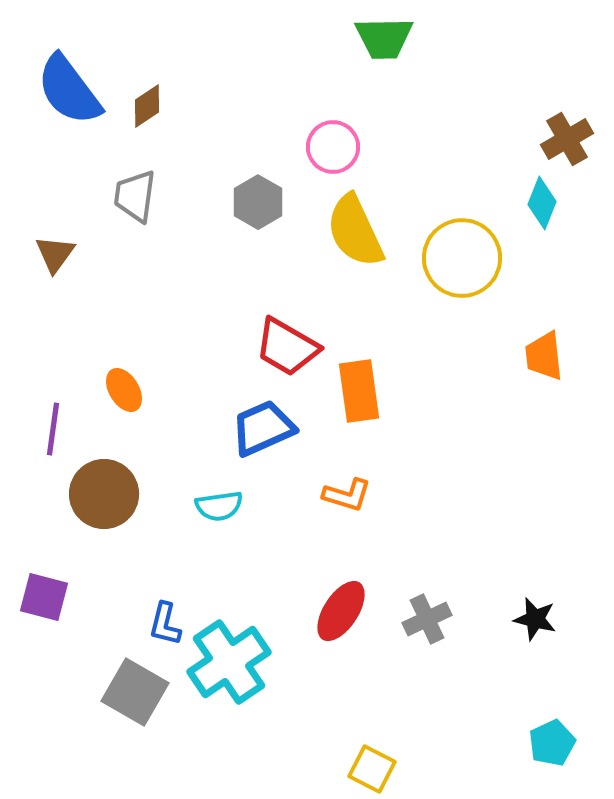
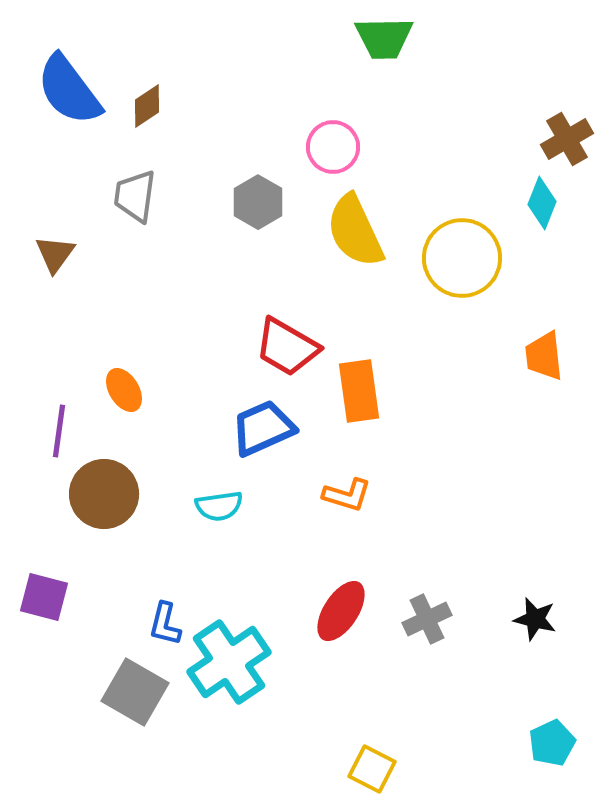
purple line: moved 6 px right, 2 px down
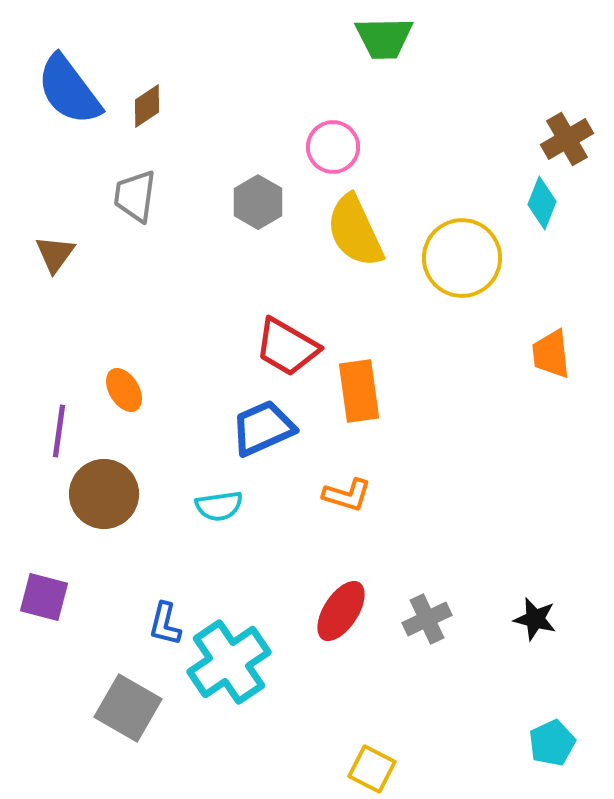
orange trapezoid: moved 7 px right, 2 px up
gray square: moved 7 px left, 16 px down
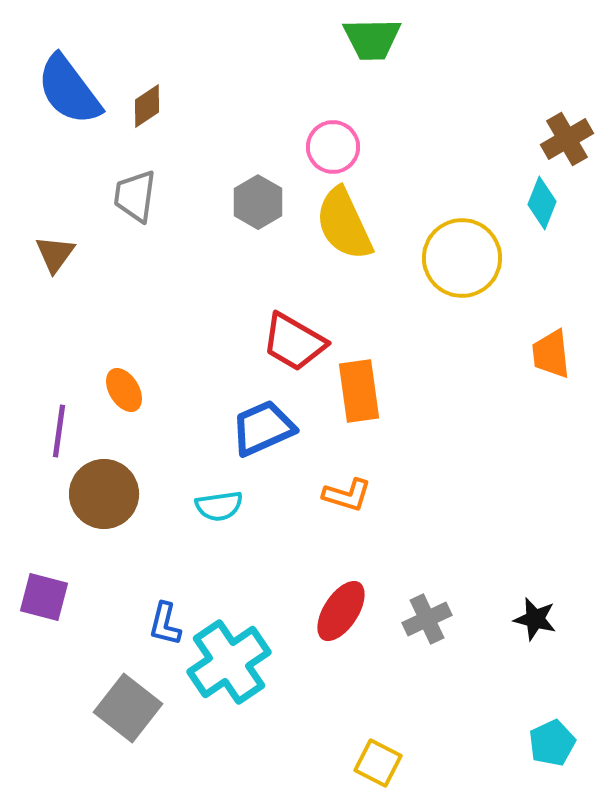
green trapezoid: moved 12 px left, 1 px down
yellow semicircle: moved 11 px left, 7 px up
red trapezoid: moved 7 px right, 5 px up
gray square: rotated 8 degrees clockwise
yellow square: moved 6 px right, 6 px up
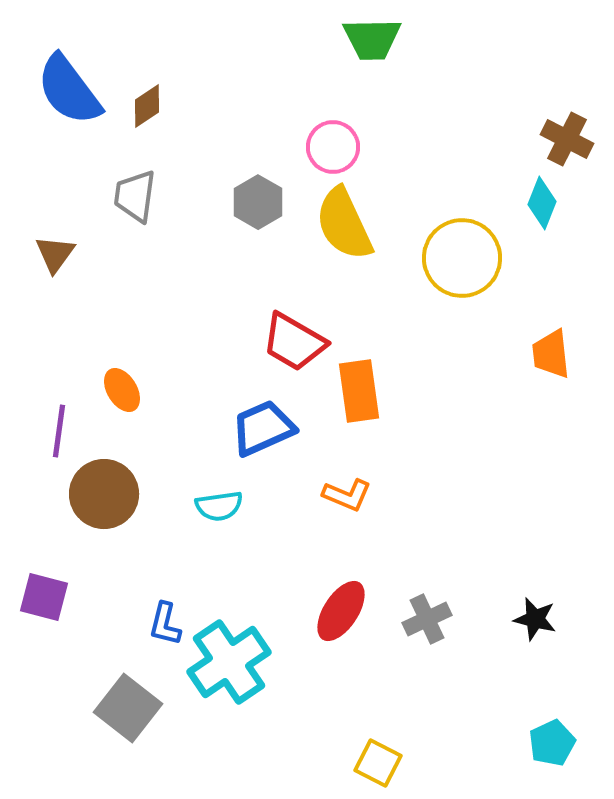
brown cross: rotated 33 degrees counterclockwise
orange ellipse: moved 2 px left
orange L-shape: rotated 6 degrees clockwise
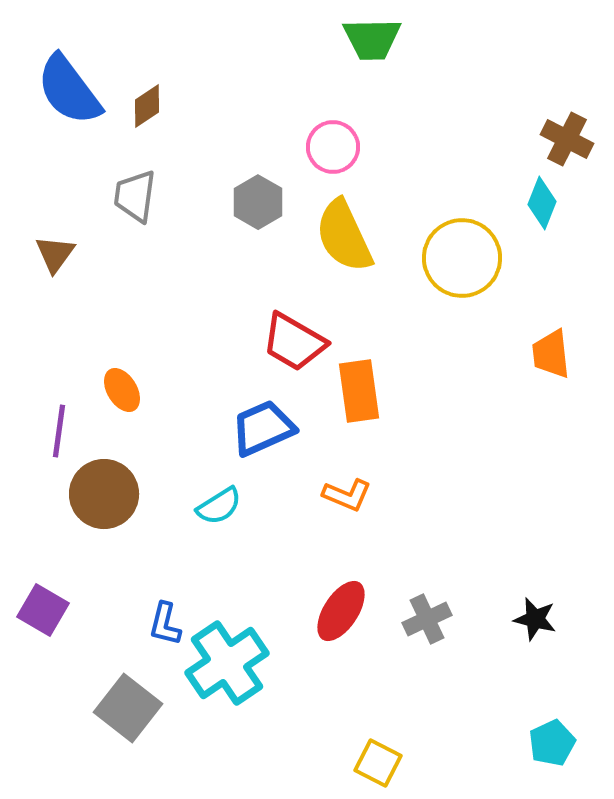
yellow semicircle: moved 12 px down
cyan semicircle: rotated 24 degrees counterclockwise
purple square: moved 1 px left, 13 px down; rotated 15 degrees clockwise
cyan cross: moved 2 px left, 1 px down
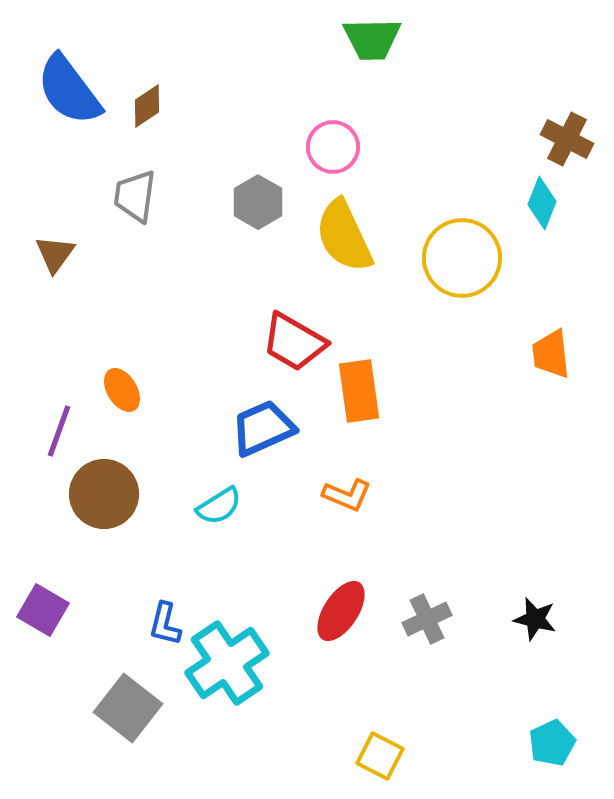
purple line: rotated 12 degrees clockwise
yellow square: moved 2 px right, 7 px up
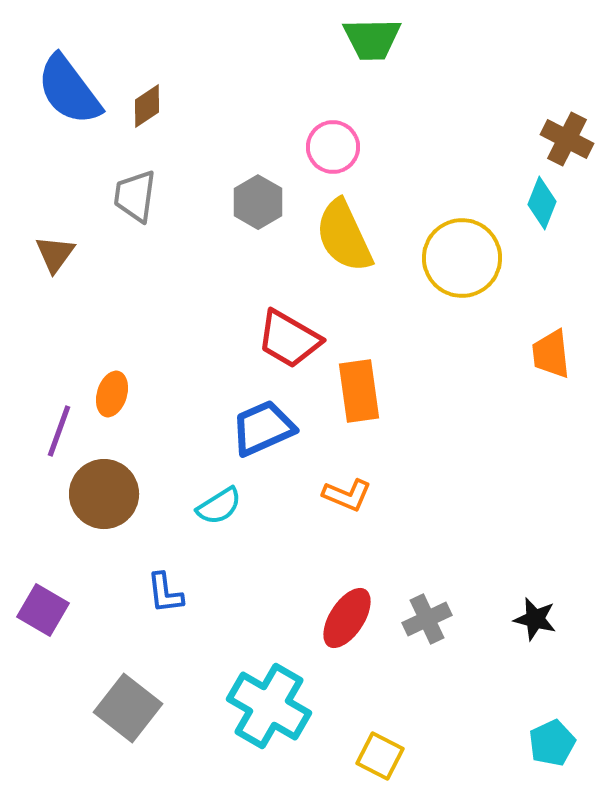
red trapezoid: moved 5 px left, 3 px up
orange ellipse: moved 10 px left, 4 px down; rotated 48 degrees clockwise
red ellipse: moved 6 px right, 7 px down
blue L-shape: moved 31 px up; rotated 21 degrees counterclockwise
cyan cross: moved 42 px right, 43 px down; rotated 26 degrees counterclockwise
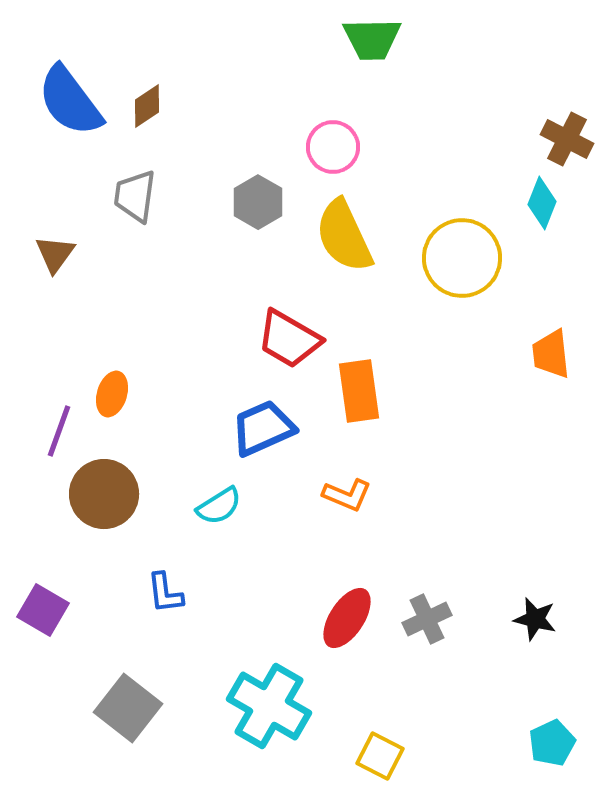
blue semicircle: moved 1 px right, 11 px down
